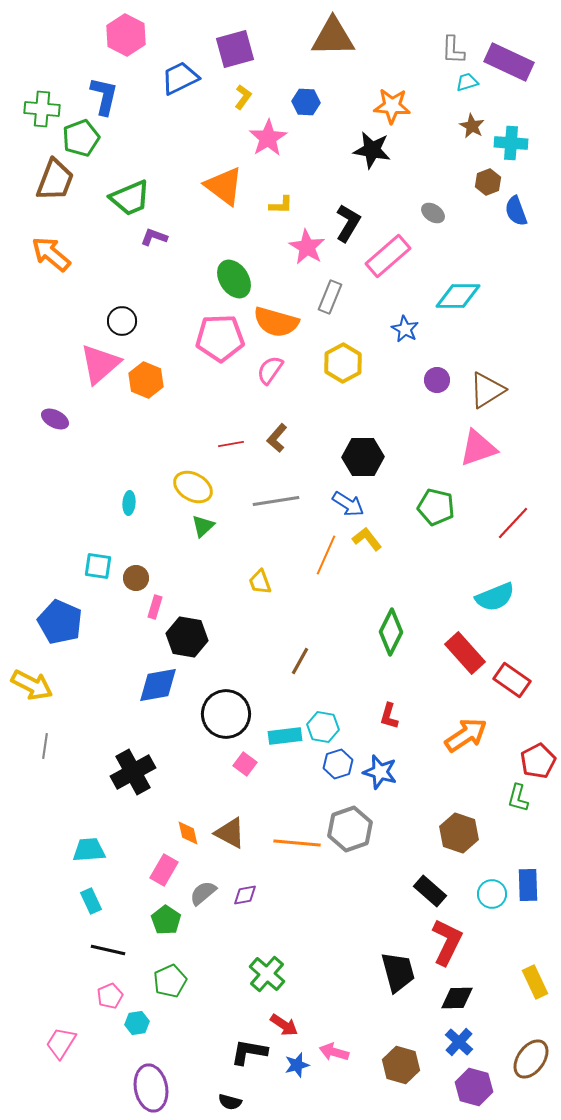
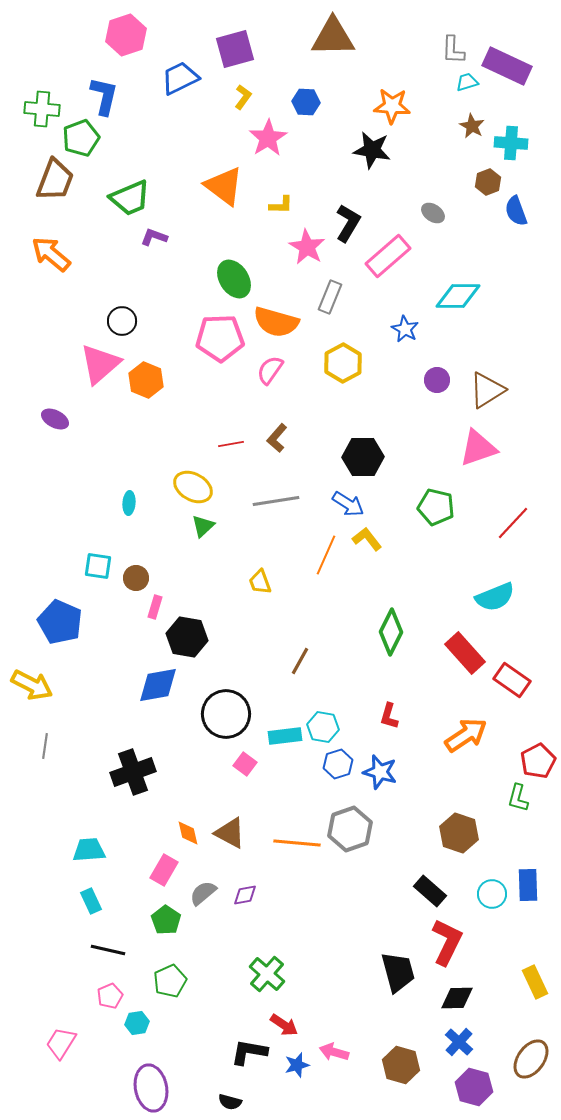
pink hexagon at (126, 35): rotated 15 degrees clockwise
purple rectangle at (509, 62): moved 2 px left, 4 px down
black cross at (133, 772): rotated 9 degrees clockwise
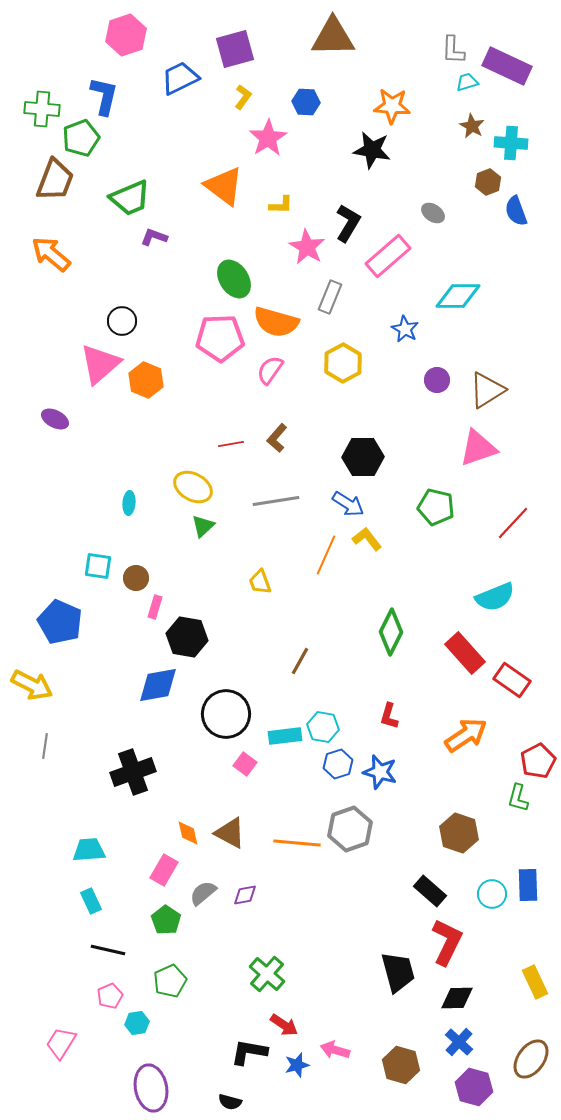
pink arrow at (334, 1052): moved 1 px right, 2 px up
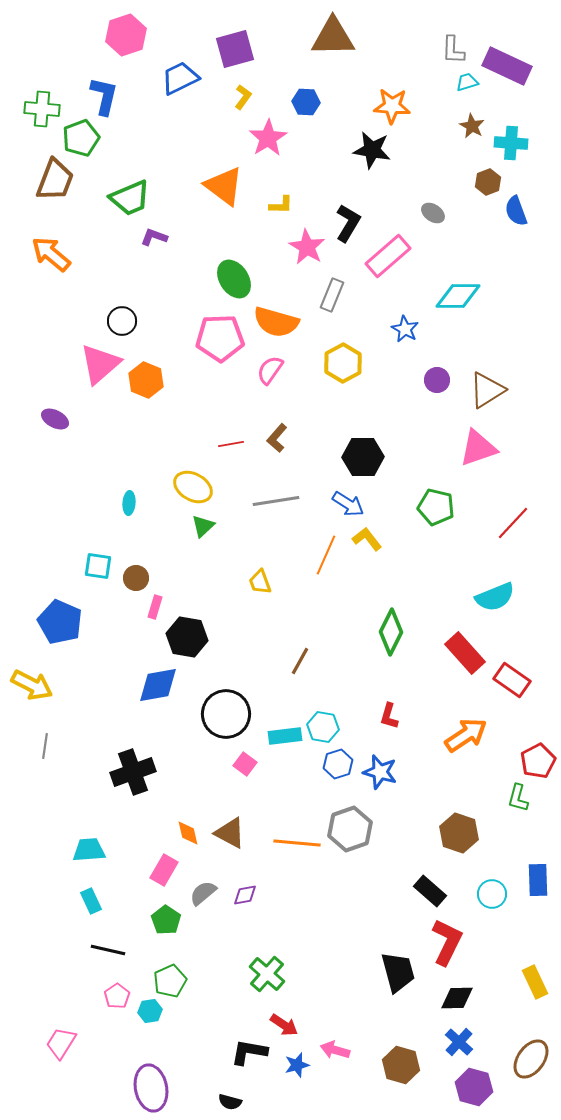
gray rectangle at (330, 297): moved 2 px right, 2 px up
blue rectangle at (528, 885): moved 10 px right, 5 px up
pink pentagon at (110, 996): moved 7 px right; rotated 10 degrees counterclockwise
cyan hexagon at (137, 1023): moved 13 px right, 12 px up
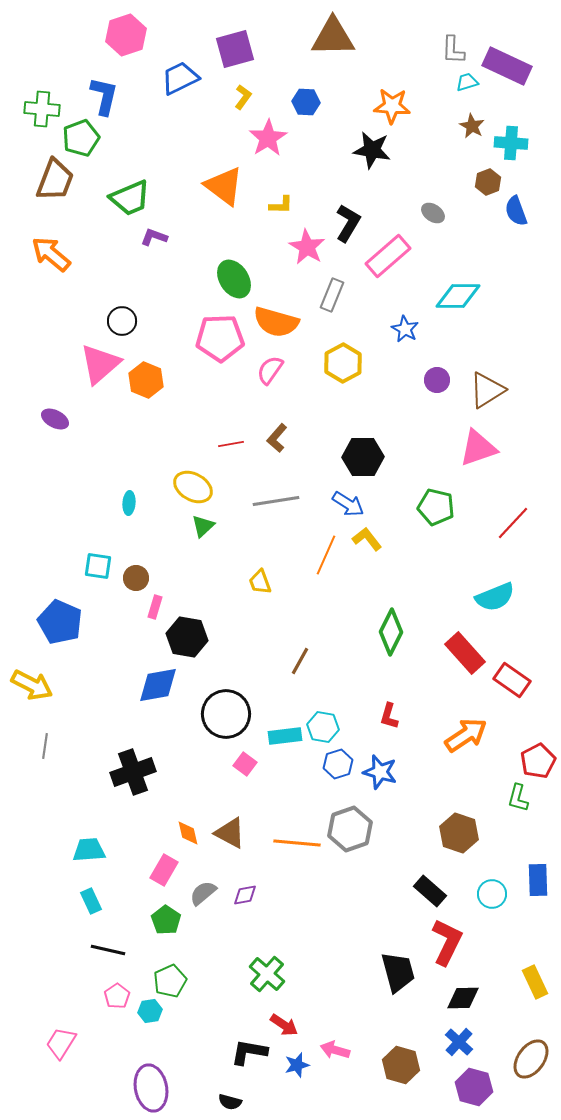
black diamond at (457, 998): moved 6 px right
